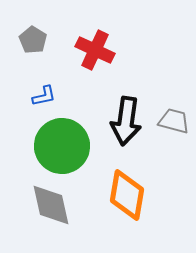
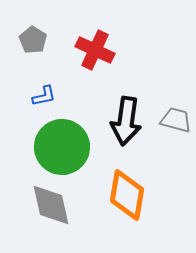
gray trapezoid: moved 2 px right, 1 px up
green circle: moved 1 px down
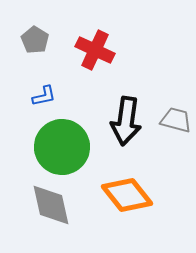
gray pentagon: moved 2 px right
orange diamond: rotated 48 degrees counterclockwise
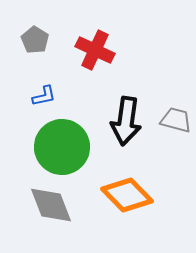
orange diamond: rotated 6 degrees counterclockwise
gray diamond: rotated 9 degrees counterclockwise
